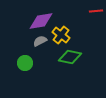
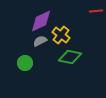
purple diamond: rotated 15 degrees counterclockwise
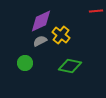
green diamond: moved 9 px down
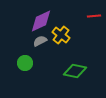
red line: moved 2 px left, 5 px down
green diamond: moved 5 px right, 5 px down
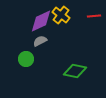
yellow cross: moved 20 px up
green circle: moved 1 px right, 4 px up
